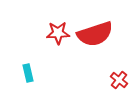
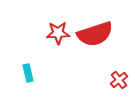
red cross: rotated 12 degrees clockwise
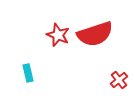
red star: moved 2 px down; rotated 25 degrees clockwise
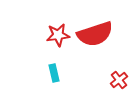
red star: rotated 30 degrees counterclockwise
cyan rectangle: moved 26 px right
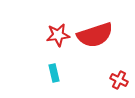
red semicircle: moved 1 px down
red cross: rotated 24 degrees counterclockwise
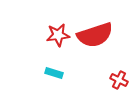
cyan rectangle: rotated 60 degrees counterclockwise
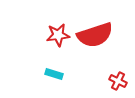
cyan rectangle: moved 1 px down
red cross: moved 1 px left, 1 px down
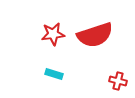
red star: moved 5 px left, 1 px up
red cross: rotated 12 degrees counterclockwise
